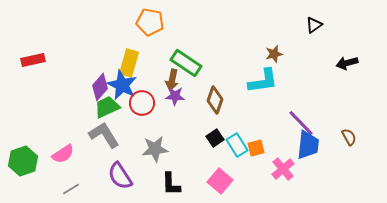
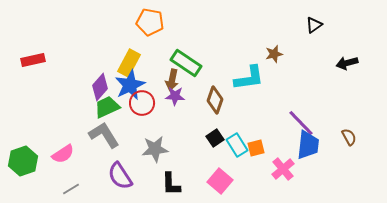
yellow rectangle: rotated 12 degrees clockwise
cyan L-shape: moved 14 px left, 3 px up
blue star: moved 8 px right; rotated 20 degrees clockwise
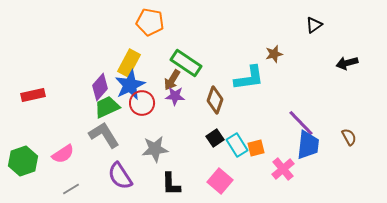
red rectangle: moved 35 px down
brown arrow: rotated 20 degrees clockwise
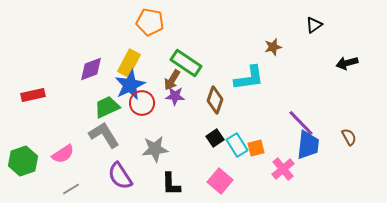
brown star: moved 1 px left, 7 px up
purple diamond: moved 9 px left, 18 px up; rotated 28 degrees clockwise
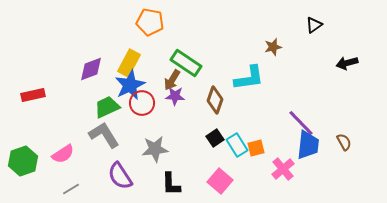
brown semicircle: moved 5 px left, 5 px down
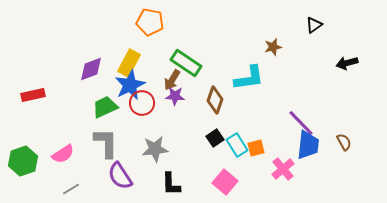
green trapezoid: moved 2 px left
gray L-shape: moved 2 px right, 8 px down; rotated 32 degrees clockwise
pink square: moved 5 px right, 1 px down
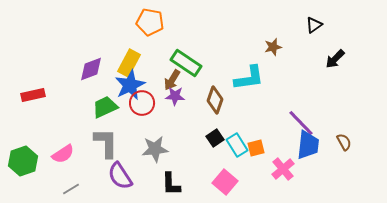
black arrow: moved 12 px left, 4 px up; rotated 30 degrees counterclockwise
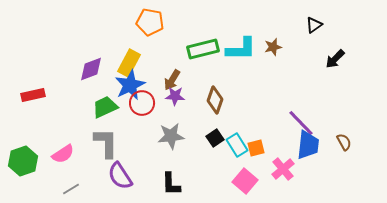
green rectangle: moved 17 px right, 14 px up; rotated 48 degrees counterclockwise
cyan L-shape: moved 8 px left, 29 px up; rotated 8 degrees clockwise
gray star: moved 16 px right, 13 px up
pink square: moved 20 px right, 1 px up
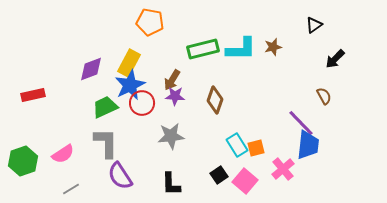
black square: moved 4 px right, 37 px down
brown semicircle: moved 20 px left, 46 px up
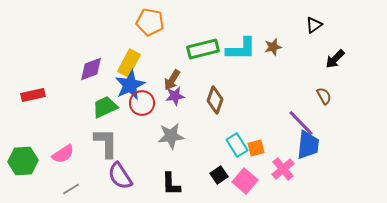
purple star: rotated 12 degrees counterclockwise
green hexagon: rotated 16 degrees clockwise
